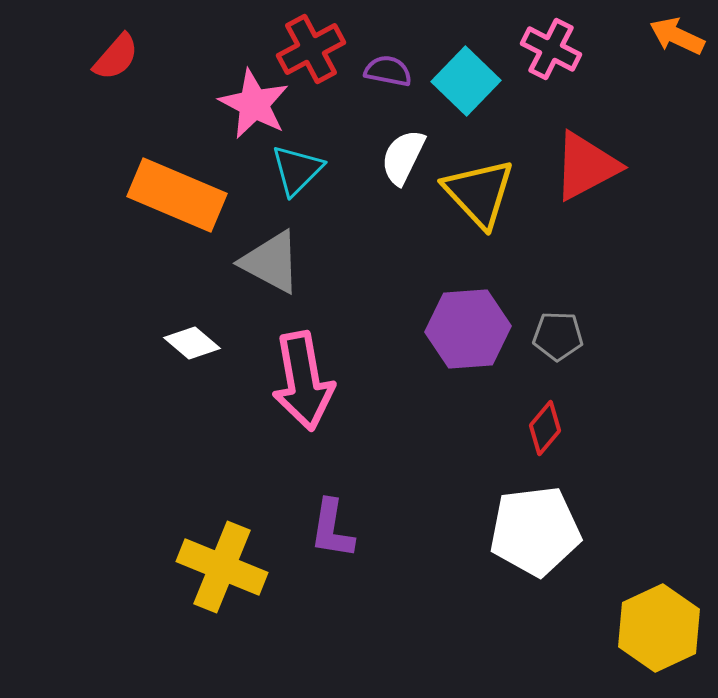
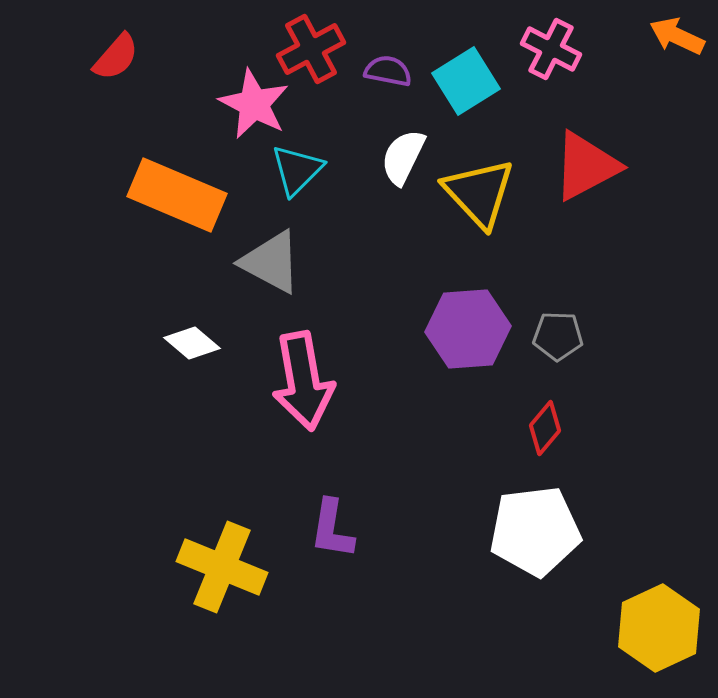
cyan square: rotated 14 degrees clockwise
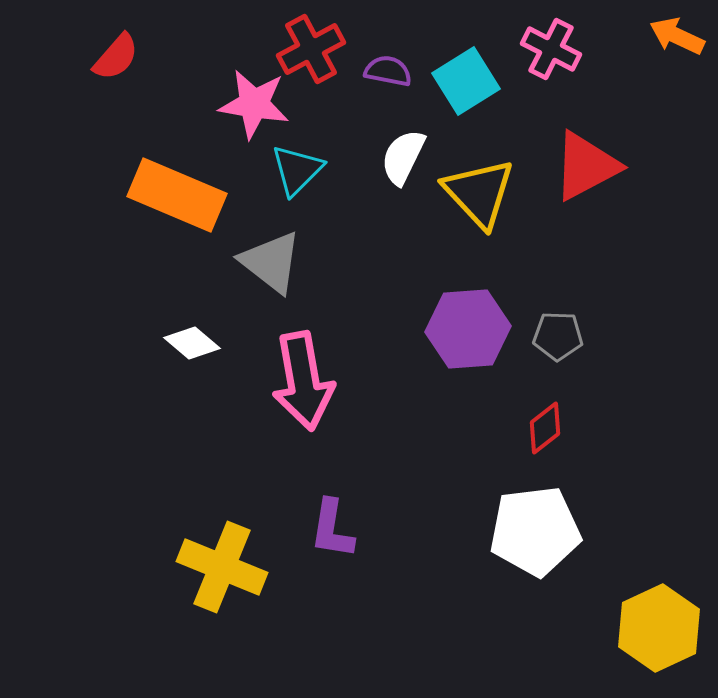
pink star: rotated 18 degrees counterclockwise
gray triangle: rotated 10 degrees clockwise
red diamond: rotated 12 degrees clockwise
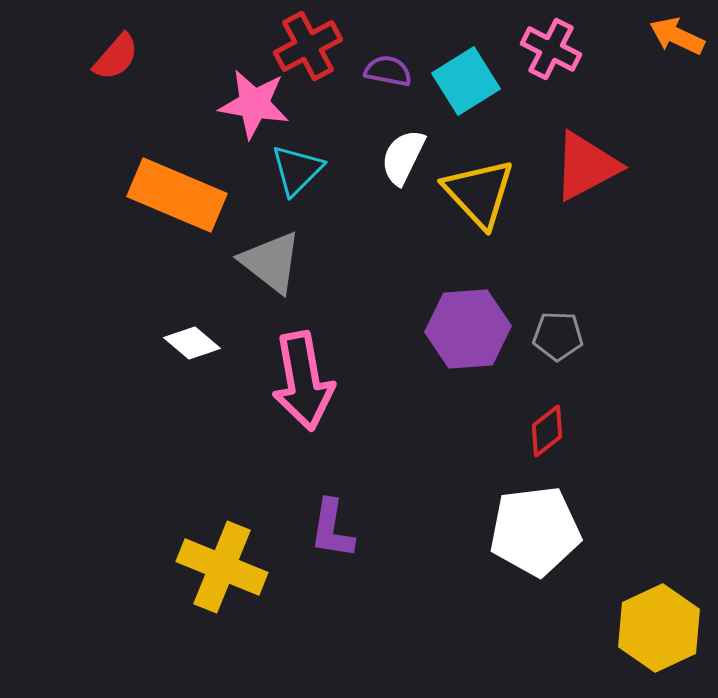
red cross: moved 3 px left, 3 px up
red diamond: moved 2 px right, 3 px down
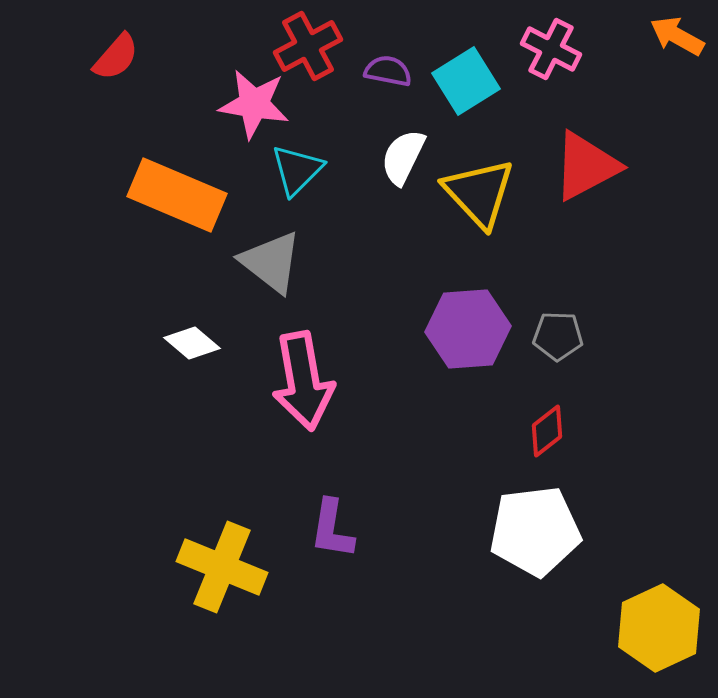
orange arrow: rotated 4 degrees clockwise
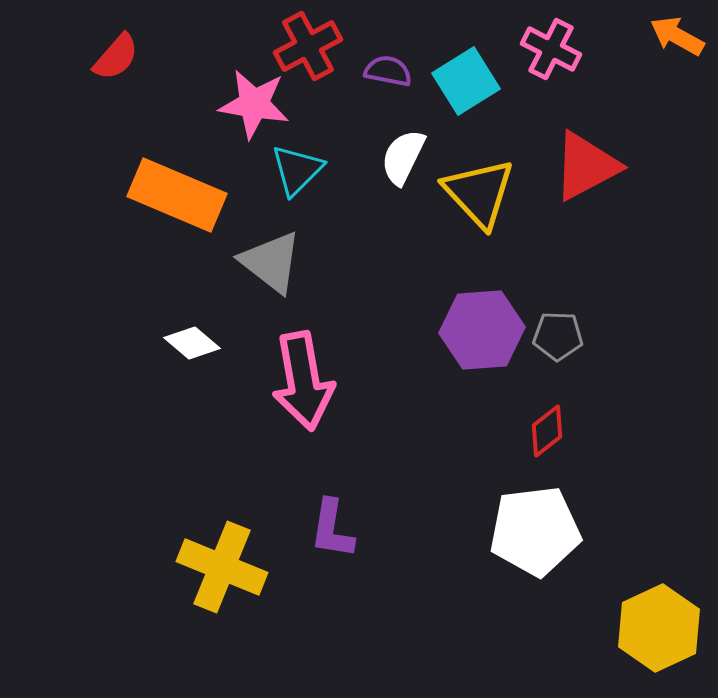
purple hexagon: moved 14 px right, 1 px down
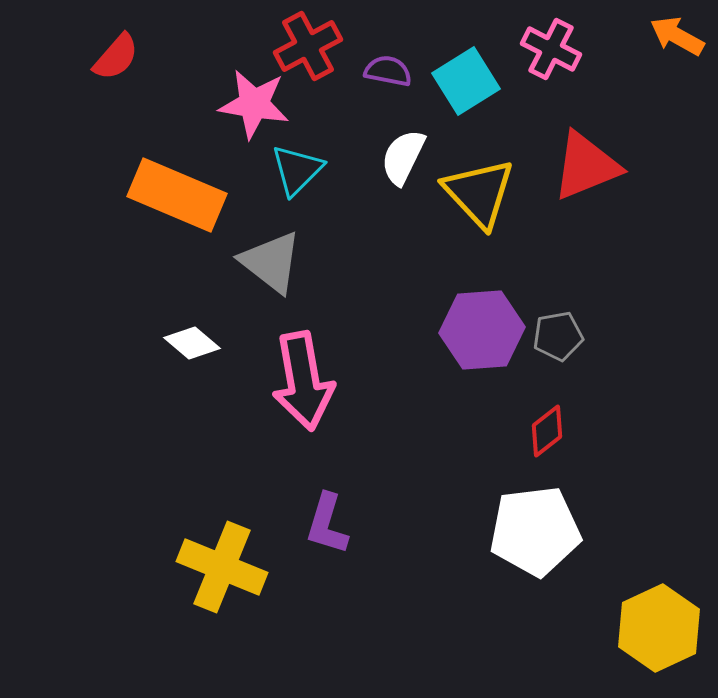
red triangle: rotated 6 degrees clockwise
gray pentagon: rotated 12 degrees counterclockwise
purple L-shape: moved 5 px left, 5 px up; rotated 8 degrees clockwise
